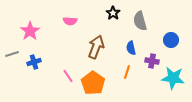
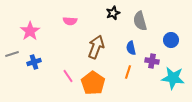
black star: rotated 16 degrees clockwise
orange line: moved 1 px right
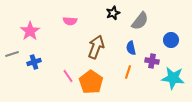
gray semicircle: rotated 126 degrees counterclockwise
orange pentagon: moved 2 px left, 1 px up
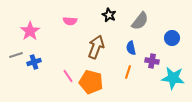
black star: moved 4 px left, 2 px down; rotated 24 degrees counterclockwise
blue circle: moved 1 px right, 2 px up
gray line: moved 4 px right, 1 px down
orange pentagon: rotated 20 degrees counterclockwise
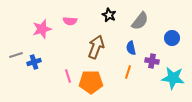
pink star: moved 12 px right, 2 px up; rotated 18 degrees clockwise
pink line: rotated 16 degrees clockwise
orange pentagon: rotated 15 degrees counterclockwise
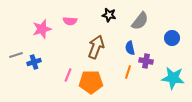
black star: rotated 16 degrees counterclockwise
blue semicircle: moved 1 px left
purple cross: moved 6 px left
pink line: moved 1 px up; rotated 40 degrees clockwise
